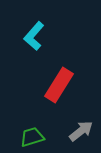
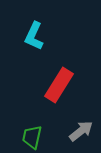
cyan L-shape: rotated 16 degrees counterclockwise
green trapezoid: rotated 60 degrees counterclockwise
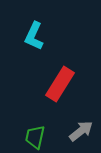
red rectangle: moved 1 px right, 1 px up
green trapezoid: moved 3 px right
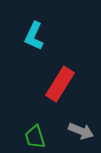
gray arrow: rotated 60 degrees clockwise
green trapezoid: rotated 30 degrees counterclockwise
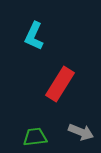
gray arrow: moved 1 px down
green trapezoid: rotated 100 degrees clockwise
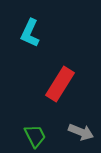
cyan L-shape: moved 4 px left, 3 px up
green trapezoid: moved 1 px up; rotated 70 degrees clockwise
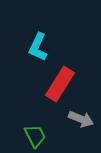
cyan L-shape: moved 8 px right, 14 px down
gray arrow: moved 13 px up
